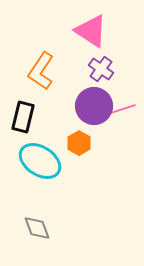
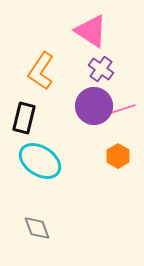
black rectangle: moved 1 px right, 1 px down
orange hexagon: moved 39 px right, 13 px down
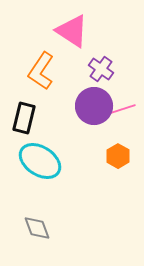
pink triangle: moved 19 px left
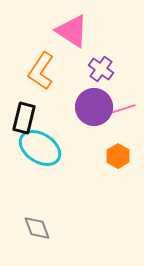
purple circle: moved 1 px down
cyan ellipse: moved 13 px up
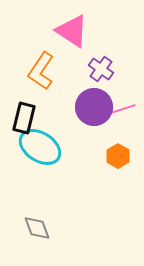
cyan ellipse: moved 1 px up
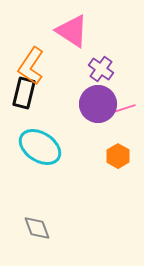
orange L-shape: moved 10 px left, 5 px up
purple circle: moved 4 px right, 3 px up
black rectangle: moved 25 px up
